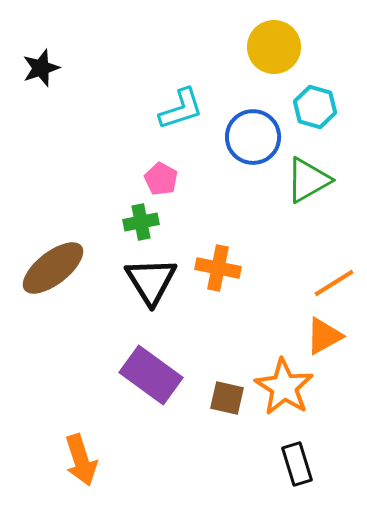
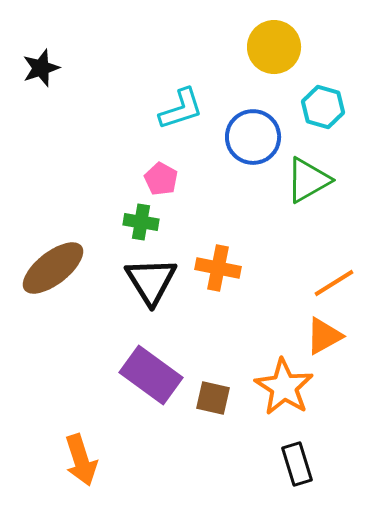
cyan hexagon: moved 8 px right
green cross: rotated 20 degrees clockwise
brown square: moved 14 px left
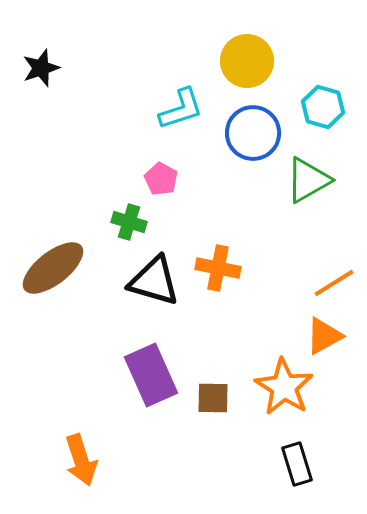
yellow circle: moved 27 px left, 14 px down
blue circle: moved 4 px up
green cross: moved 12 px left; rotated 8 degrees clockwise
black triangle: moved 3 px right; rotated 42 degrees counterclockwise
purple rectangle: rotated 30 degrees clockwise
brown square: rotated 12 degrees counterclockwise
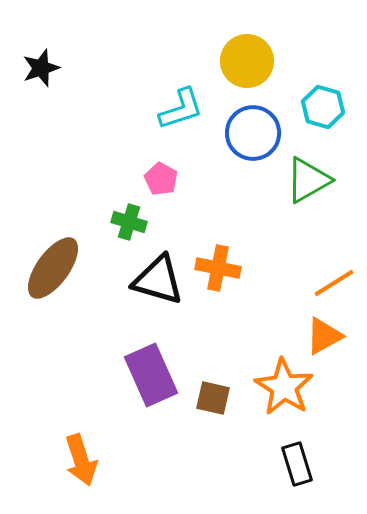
brown ellipse: rotated 16 degrees counterclockwise
black triangle: moved 4 px right, 1 px up
brown square: rotated 12 degrees clockwise
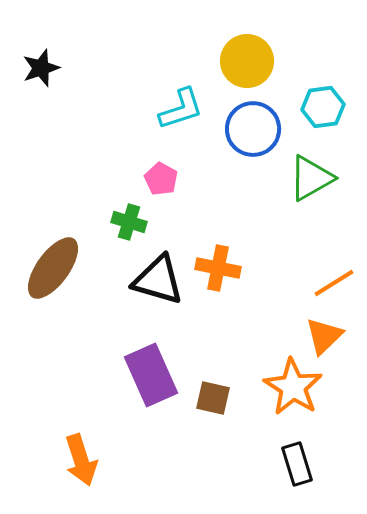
cyan hexagon: rotated 24 degrees counterclockwise
blue circle: moved 4 px up
green triangle: moved 3 px right, 2 px up
orange triangle: rotated 15 degrees counterclockwise
orange star: moved 9 px right
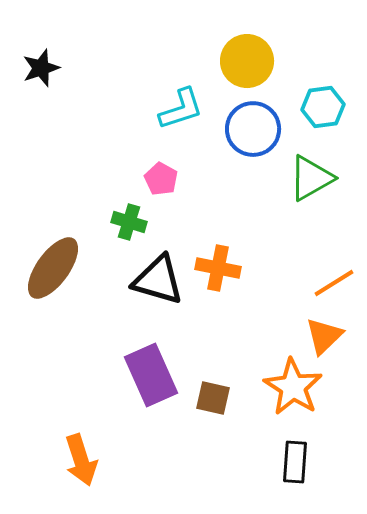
black rectangle: moved 2 px left, 2 px up; rotated 21 degrees clockwise
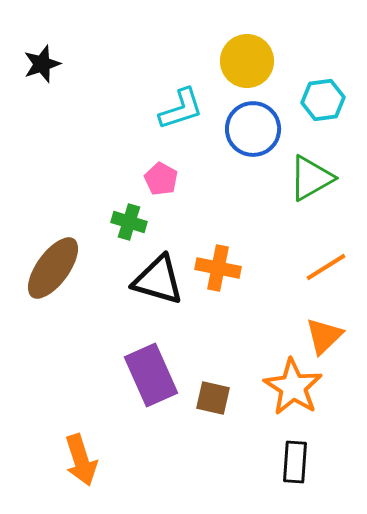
black star: moved 1 px right, 4 px up
cyan hexagon: moved 7 px up
orange line: moved 8 px left, 16 px up
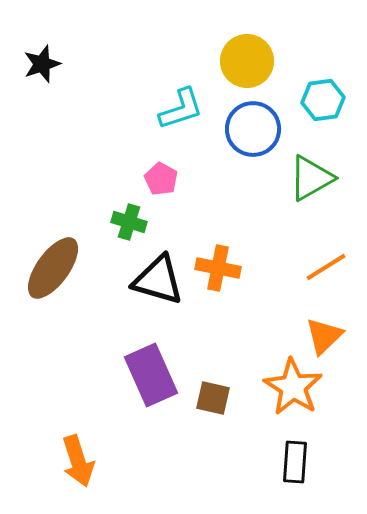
orange arrow: moved 3 px left, 1 px down
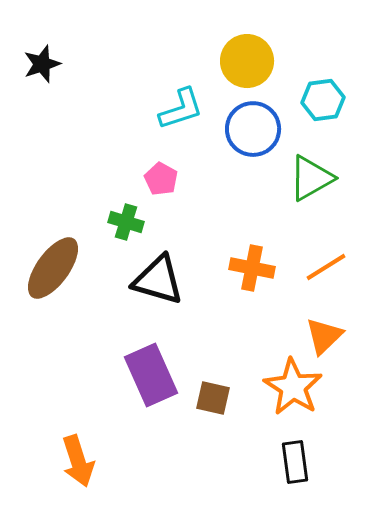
green cross: moved 3 px left
orange cross: moved 34 px right
black rectangle: rotated 12 degrees counterclockwise
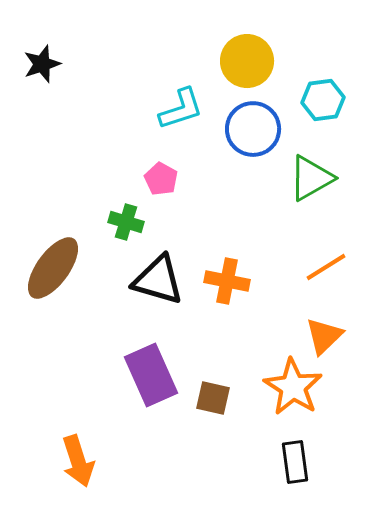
orange cross: moved 25 px left, 13 px down
